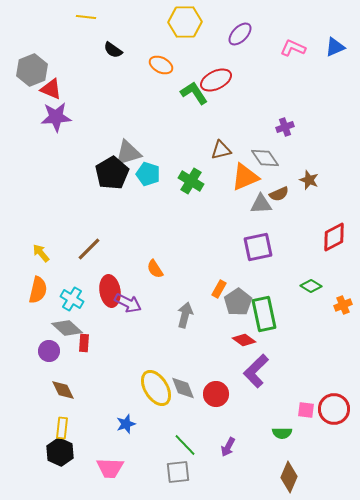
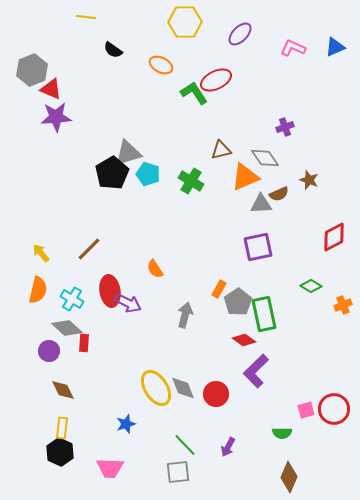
pink square at (306, 410): rotated 24 degrees counterclockwise
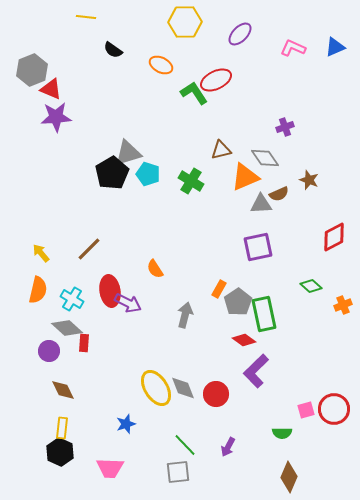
green diamond at (311, 286): rotated 10 degrees clockwise
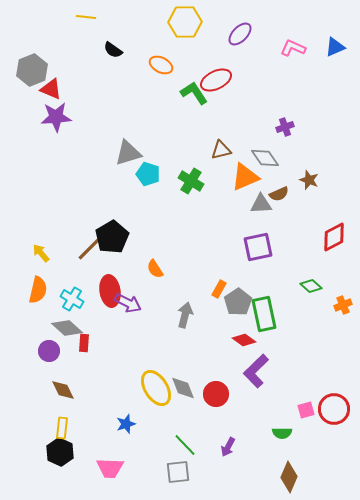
black pentagon at (112, 173): moved 64 px down
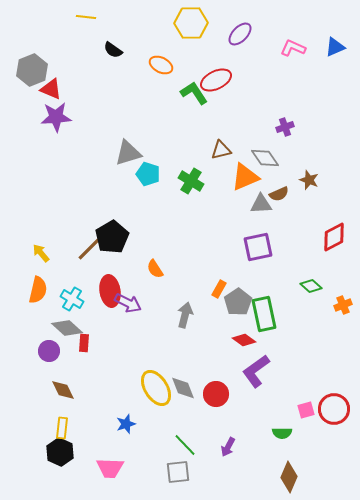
yellow hexagon at (185, 22): moved 6 px right, 1 px down
purple L-shape at (256, 371): rotated 8 degrees clockwise
